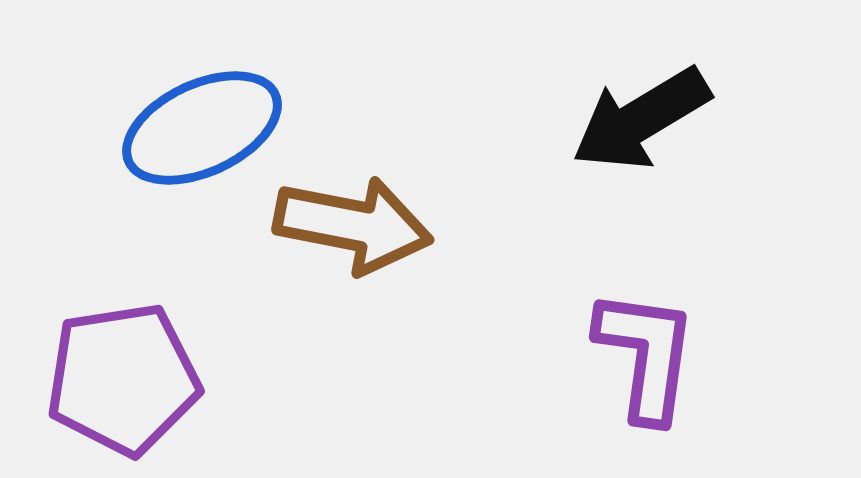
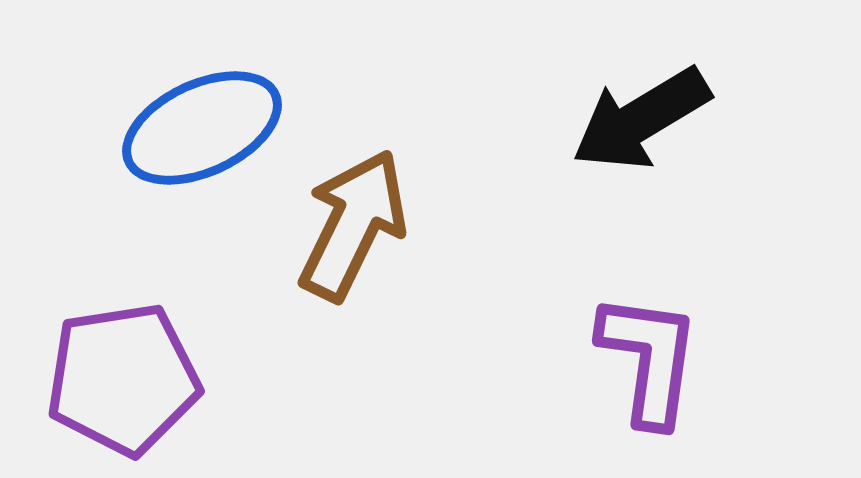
brown arrow: rotated 75 degrees counterclockwise
purple L-shape: moved 3 px right, 4 px down
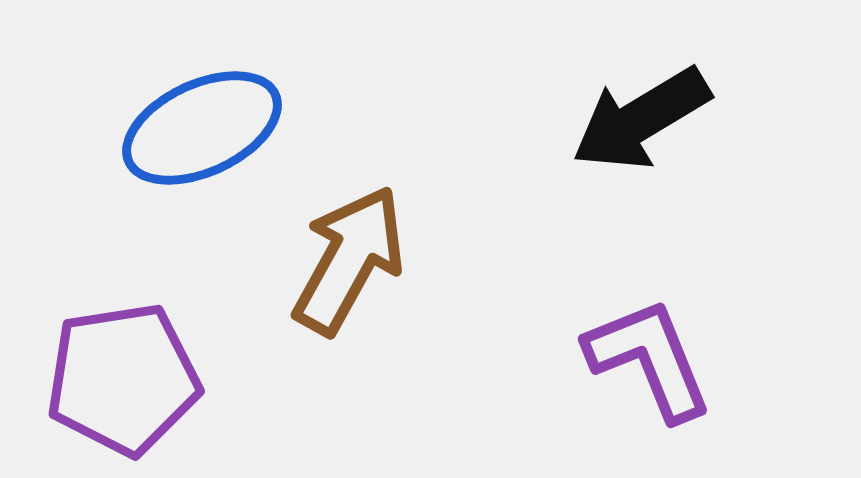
brown arrow: moved 4 px left, 35 px down; rotated 3 degrees clockwise
purple L-shape: rotated 30 degrees counterclockwise
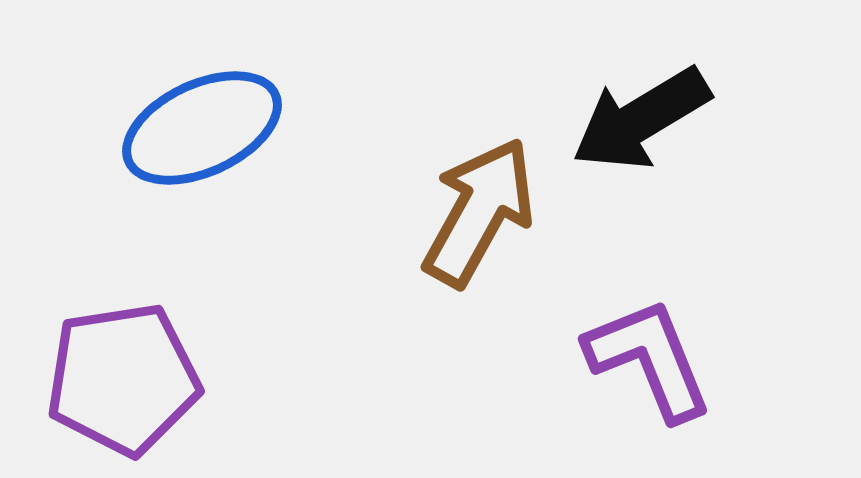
brown arrow: moved 130 px right, 48 px up
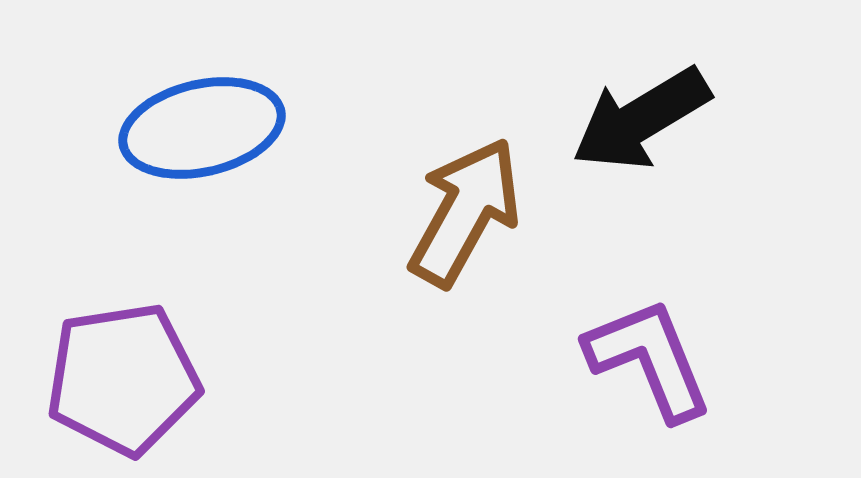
blue ellipse: rotated 12 degrees clockwise
brown arrow: moved 14 px left
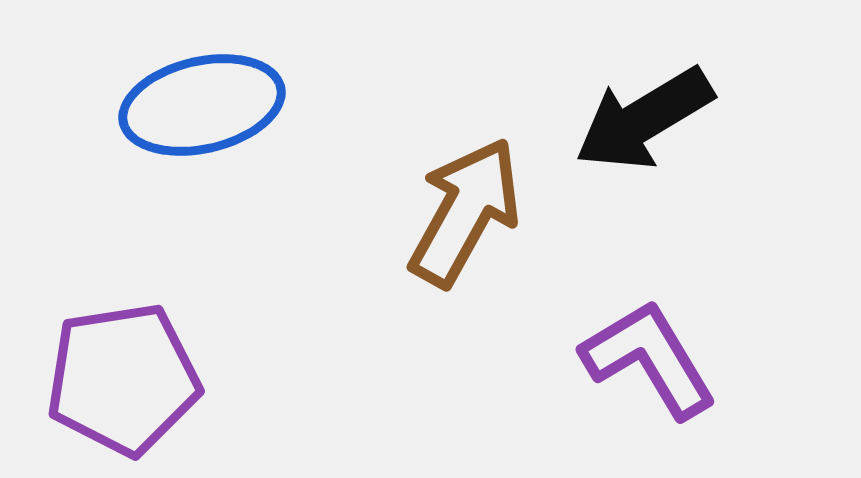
black arrow: moved 3 px right
blue ellipse: moved 23 px up
purple L-shape: rotated 9 degrees counterclockwise
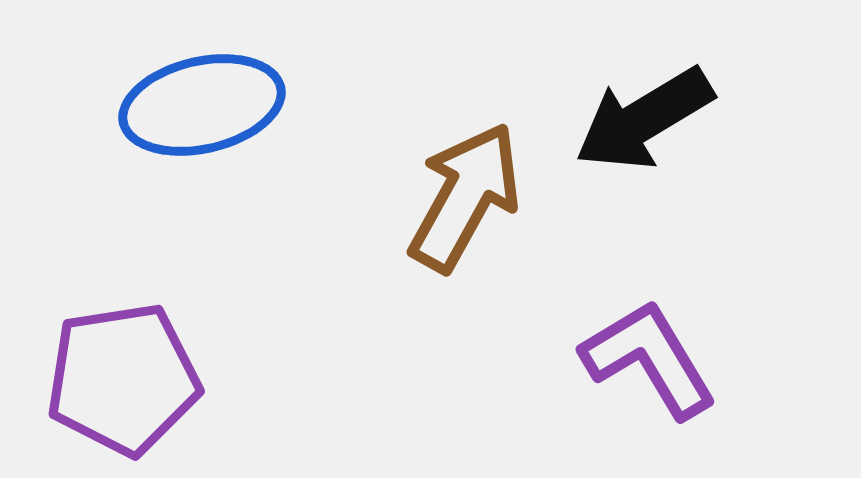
brown arrow: moved 15 px up
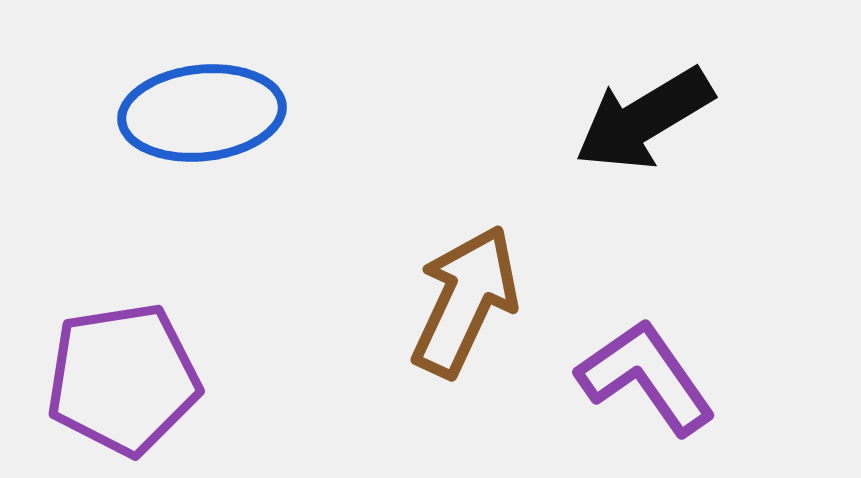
blue ellipse: moved 8 px down; rotated 7 degrees clockwise
brown arrow: moved 104 px down; rotated 4 degrees counterclockwise
purple L-shape: moved 3 px left, 18 px down; rotated 4 degrees counterclockwise
